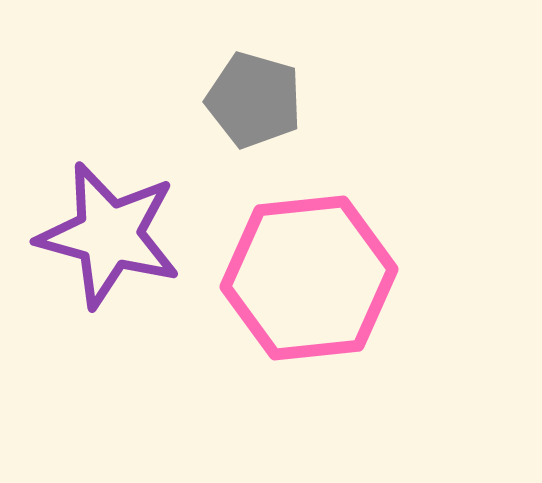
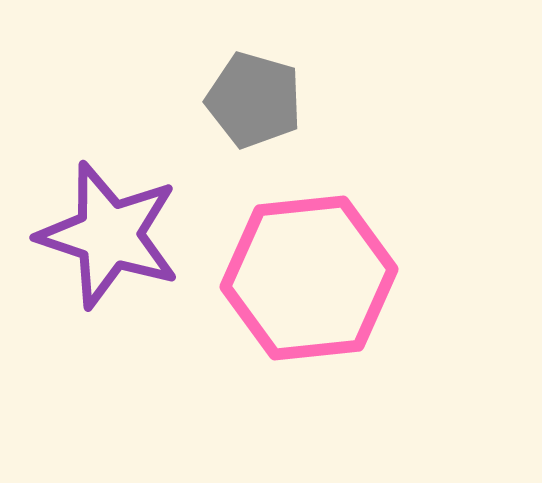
purple star: rotated 3 degrees clockwise
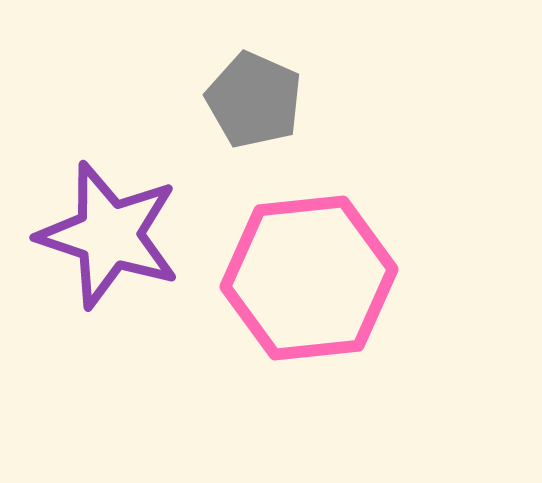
gray pentagon: rotated 8 degrees clockwise
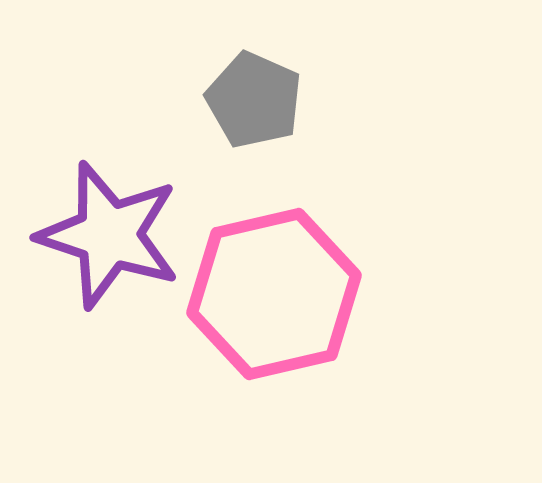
pink hexagon: moved 35 px left, 16 px down; rotated 7 degrees counterclockwise
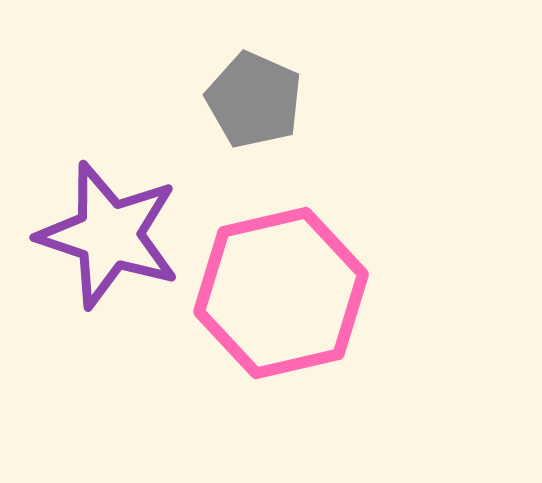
pink hexagon: moved 7 px right, 1 px up
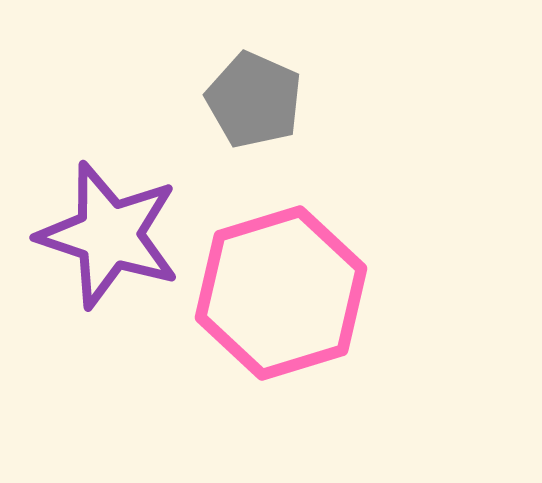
pink hexagon: rotated 4 degrees counterclockwise
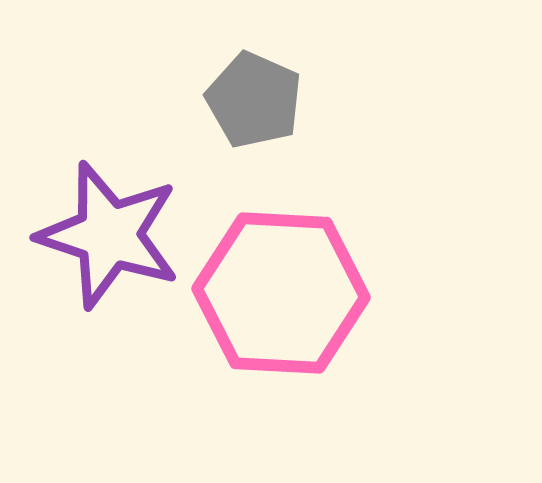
pink hexagon: rotated 20 degrees clockwise
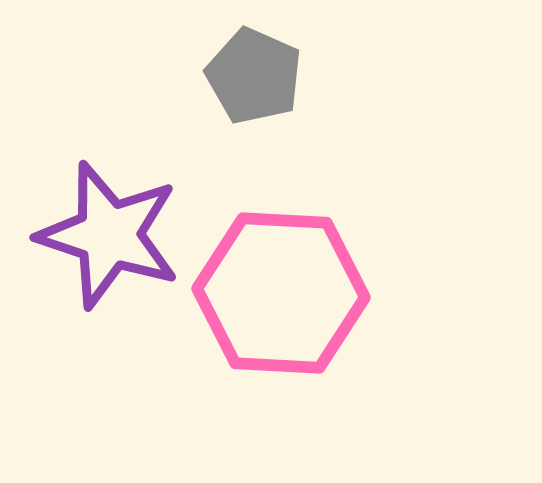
gray pentagon: moved 24 px up
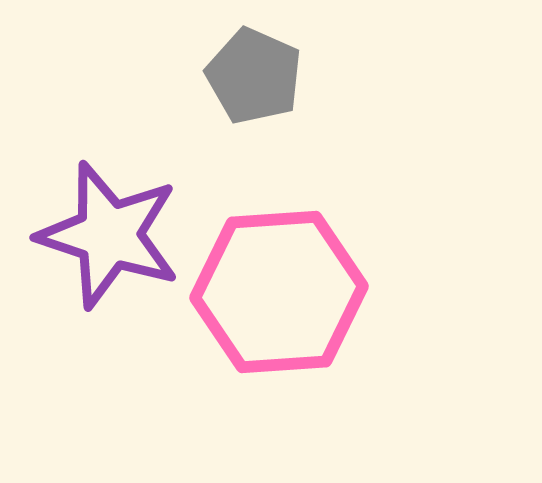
pink hexagon: moved 2 px left, 1 px up; rotated 7 degrees counterclockwise
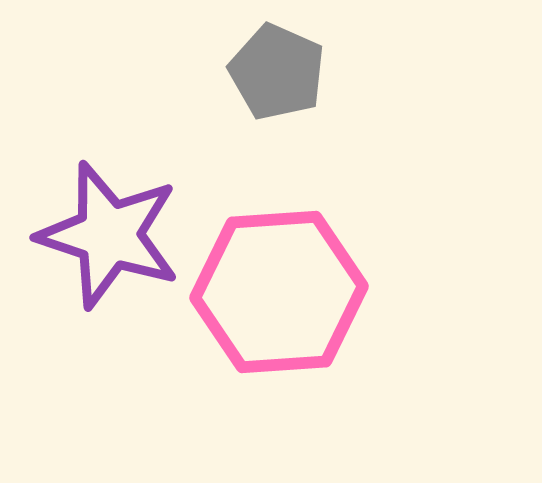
gray pentagon: moved 23 px right, 4 px up
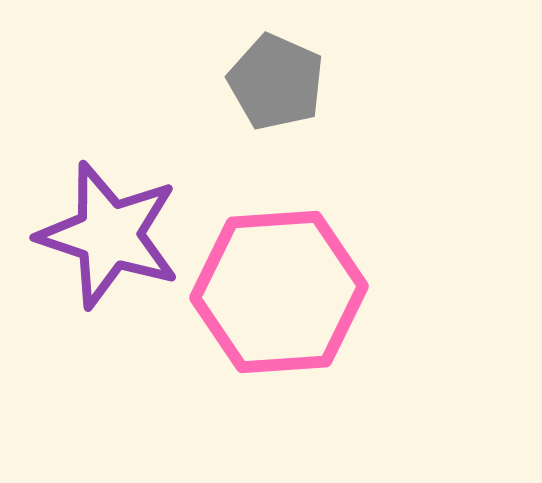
gray pentagon: moved 1 px left, 10 px down
